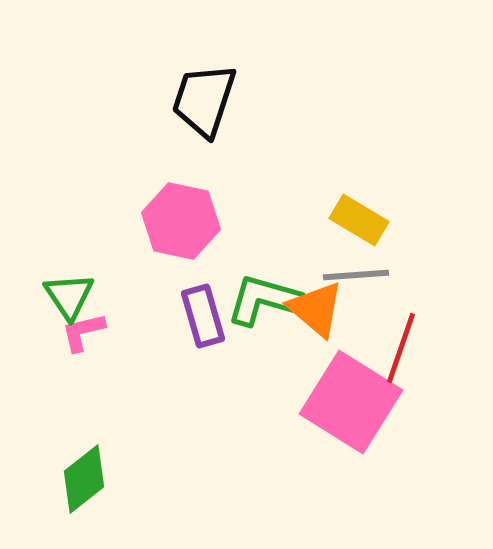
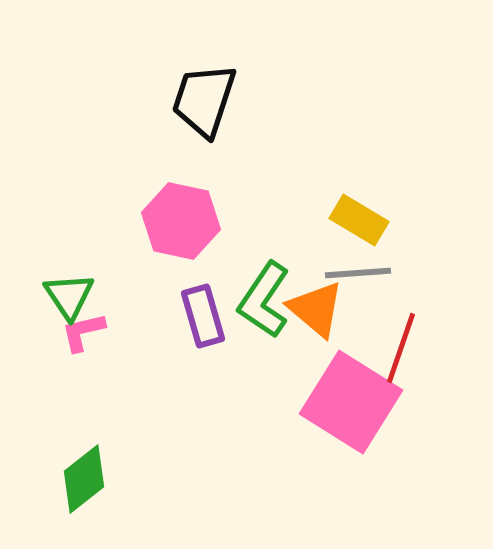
gray line: moved 2 px right, 2 px up
green L-shape: rotated 72 degrees counterclockwise
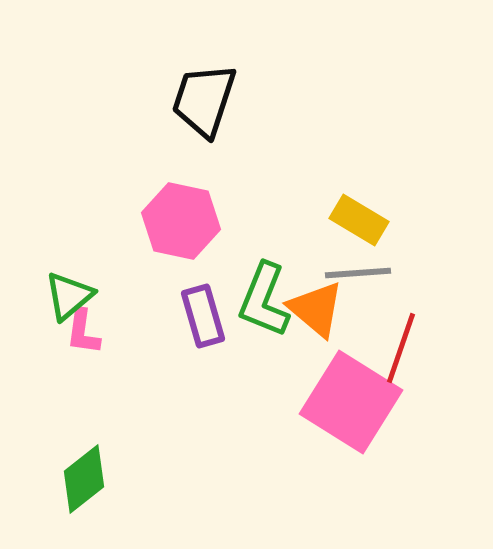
green triangle: rotated 24 degrees clockwise
green L-shape: rotated 12 degrees counterclockwise
pink L-shape: rotated 69 degrees counterclockwise
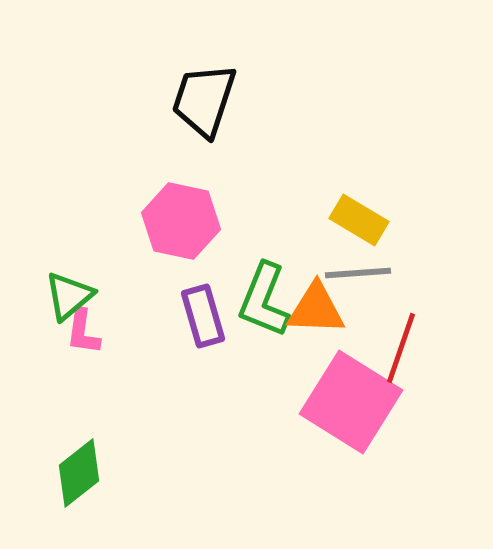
orange triangle: rotated 38 degrees counterclockwise
green diamond: moved 5 px left, 6 px up
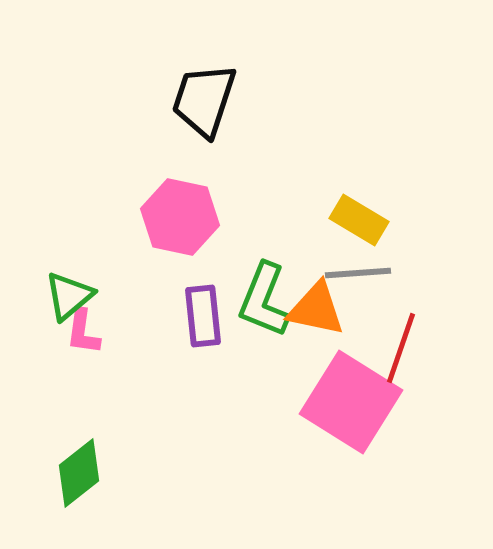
pink hexagon: moved 1 px left, 4 px up
orange triangle: rotated 10 degrees clockwise
purple rectangle: rotated 10 degrees clockwise
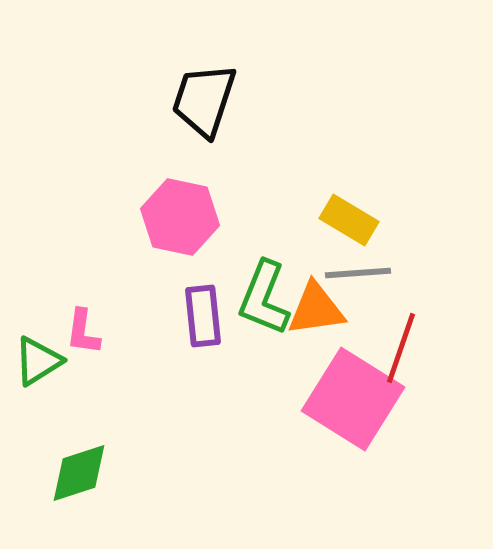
yellow rectangle: moved 10 px left
green triangle: moved 31 px left, 65 px down; rotated 8 degrees clockwise
green L-shape: moved 2 px up
orange triangle: rotated 20 degrees counterclockwise
pink square: moved 2 px right, 3 px up
green diamond: rotated 20 degrees clockwise
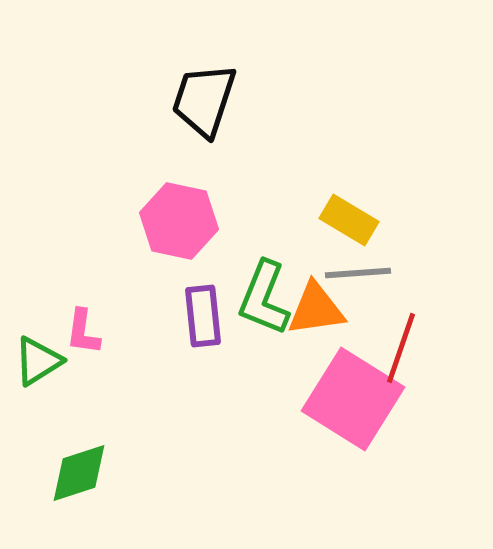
pink hexagon: moved 1 px left, 4 px down
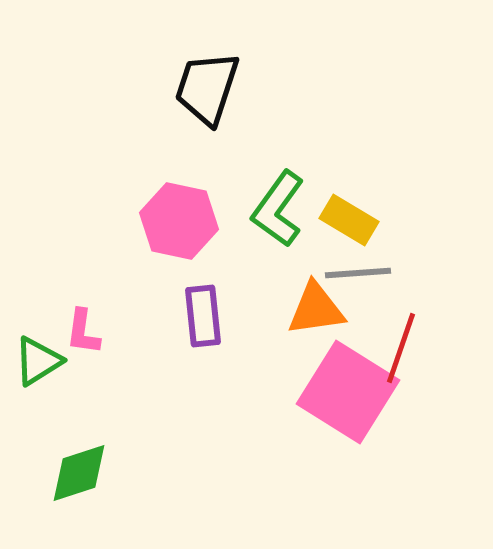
black trapezoid: moved 3 px right, 12 px up
green L-shape: moved 14 px right, 89 px up; rotated 14 degrees clockwise
pink square: moved 5 px left, 7 px up
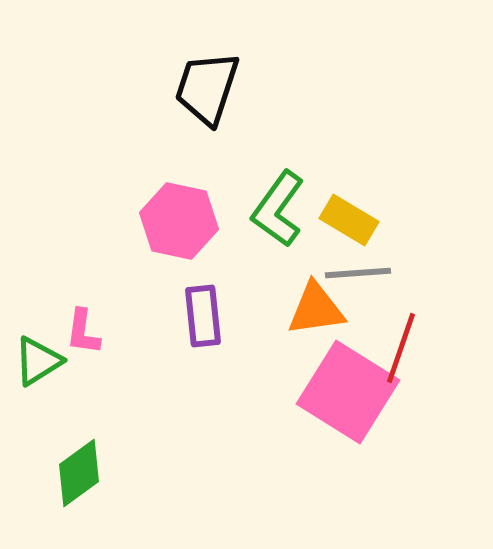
green diamond: rotated 18 degrees counterclockwise
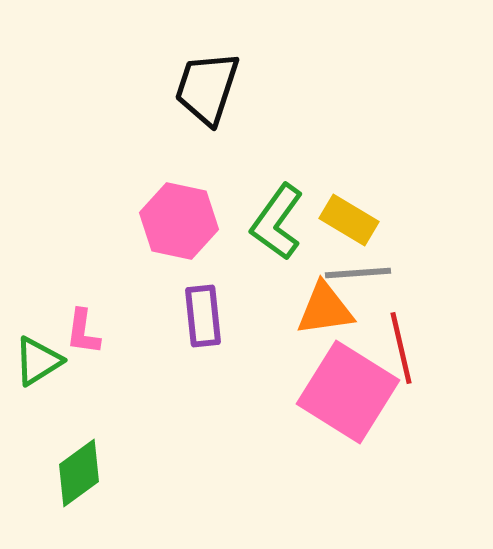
green L-shape: moved 1 px left, 13 px down
orange triangle: moved 9 px right
red line: rotated 32 degrees counterclockwise
